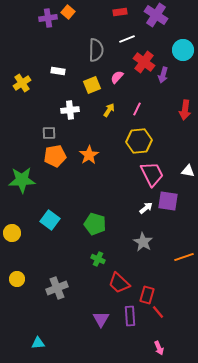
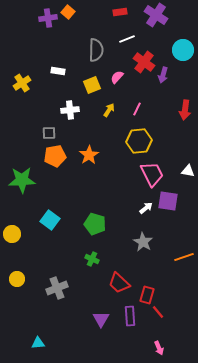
yellow circle at (12, 233): moved 1 px down
green cross at (98, 259): moved 6 px left
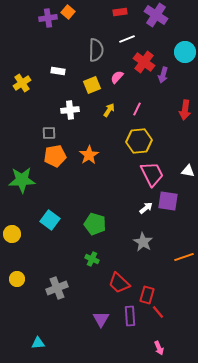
cyan circle at (183, 50): moved 2 px right, 2 px down
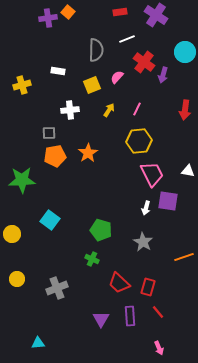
yellow cross at (22, 83): moved 2 px down; rotated 18 degrees clockwise
orange star at (89, 155): moved 1 px left, 2 px up
white arrow at (146, 208): rotated 144 degrees clockwise
green pentagon at (95, 224): moved 6 px right, 6 px down
red rectangle at (147, 295): moved 1 px right, 8 px up
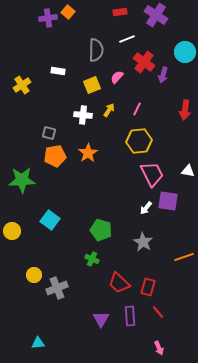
yellow cross at (22, 85): rotated 18 degrees counterclockwise
white cross at (70, 110): moved 13 px right, 5 px down; rotated 12 degrees clockwise
gray square at (49, 133): rotated 16 degrees clockwise
white arrow at (146, 208): rotated 24 degrees clockwise
yellow circle at (12, 234): moved 3 px up
yellow circle at (17, 279): moved 17 px right, 4 px up
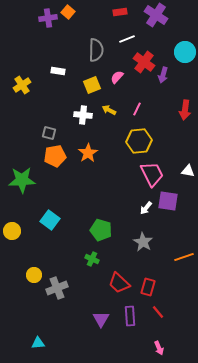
yellow arrow at (109, 110): rotated 96 degrees counterclockwise
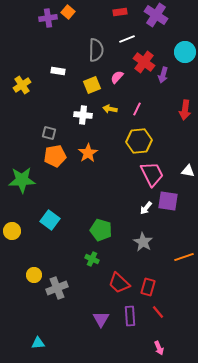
yellow arrow at (109, 110): moved 1 px right, 1 px up; rotated 16 degrees counterclockwise
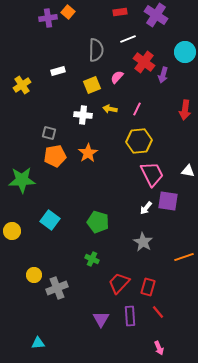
white line at (127, 39): moved 1 px right
white rectangle at (58, 71): rotated 24 degrees counterclockwise
green pentagon at (101, 230): moved 3 px left, 8 px up
red trapezoid at (119, 283): rotated 90 degrees clockwise
